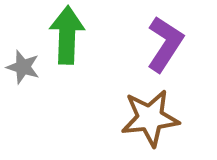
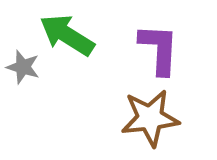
green arrow: rotated 60 degrees counterclockwise
purple L-shape: moved 6 px left, 5 px down; rotated 30 degrees counterclockwise
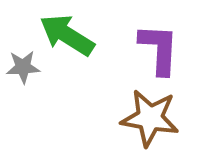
gray star: rotated 20 degrees counterclockwise
brown star: rotated 16 degrees clockwise
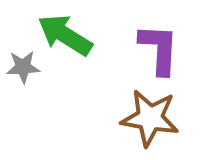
green arrow: moved 2 px left
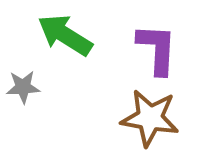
purple L-shape: moved 2 px left
gray star: moved 20 px down
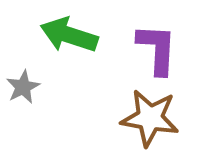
green arrow: moved 4 px right; rotated 14 degrees counterclockwise
gray star: rotated 24 degrees counterclockwise
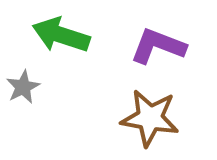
green arrow: moved 8 px left
purple L-shape: moved 1 px right, 3 px up; rotated 72 degrees counterclockwise
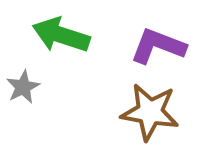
brown star: moved 6 px up
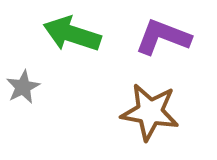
green arrow: moved 11 px right, 1 px up
purple L-shape: moved 5 px right, 9 px up
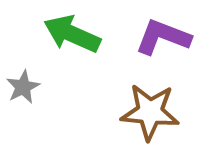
green arrow: rotated 6 degrees clockwise
brown star: rotated 4 degrees counterclockwise
